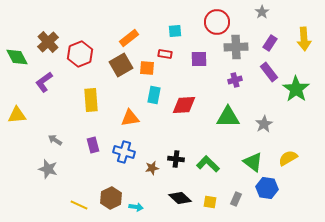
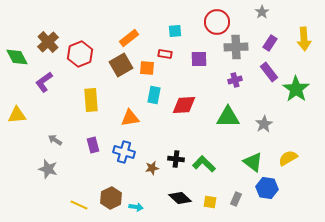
green L-shape at (208, 164): moved 4 px left
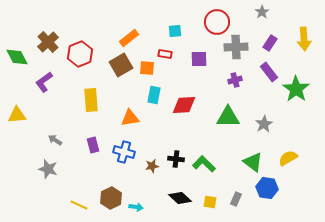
brown star at (152, 168): moved 2 px up
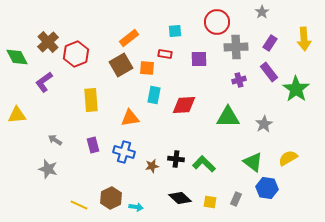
red hexagon at (80, 54): moved 4 px left
purple cross at (235, 80): moved 4 px right
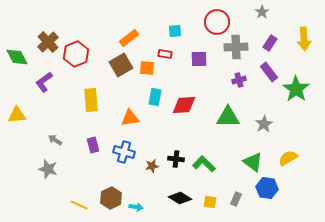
cyan rectangle at (154, 95): moved 1 px right, 2 px down
black diamond at (180, 198): rotated 10 degrees counterclockwise
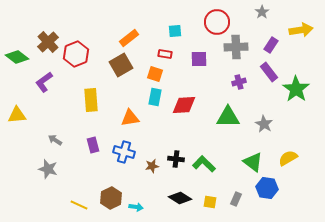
yellow arrow at (304, 39): moved 3 px left, 9 px up; rotated 95 degrees counterclockwise
purple rectangle at (270, 43): moved 1 px right, 2 px down
green diamond at (17, 57): rotated 25 degrees counterclockwise
orange square at (147, 68): moved 8 px right, 6 px down; rotated 14 degrees clockwise
purple cross at (239, 80): moved 2 px down
gray star at (264, 124): rotated 12 degrees counterclockwise
